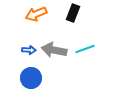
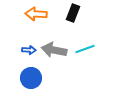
orange arrow: rotated 25 degrees clockwise
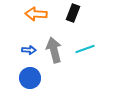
gray arrow: rotated 65 degrees clockwise
blue circle: moved 1 px left
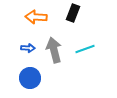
orange arrow: moved 3 px down
blue arrow: moved 1 px left, 2 px up
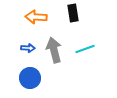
black rectangle: rotated 30 degrees counterclockwise
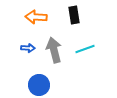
black rectangle: moved 1 px right, 2 px down
blue circle: moved 9 px right, 7 px down
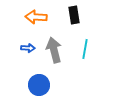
cyan line: rotated 60 degrees counterclockwise
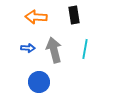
blue circle: moved 3 px up
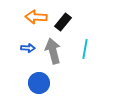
black rectangle: moved 11 px left, 7 px down; rotated 48 degrees clockwise
gray arrow: moved 1 px left, 1 px down
blue circle: moved 1 px down
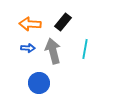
orange arrow: moved 6 px left, 7 px down
